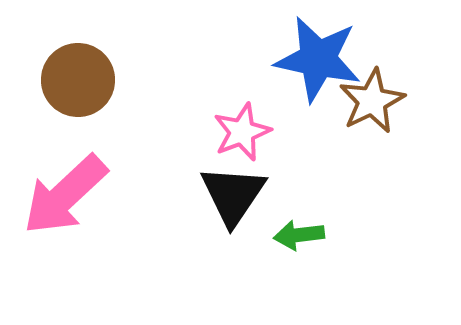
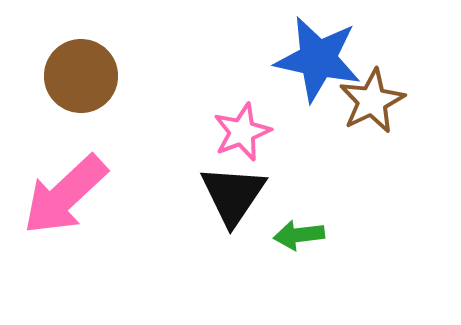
brown circle: moved 3 px right, 4 px up
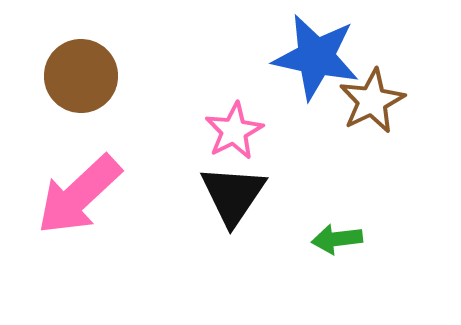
blue star: moved 2 px left, 2 px up
pink star: moved 8 px left, 1 px up; rotated 6 degrees counterclockwise
pink arrow: moved 14 px right
green arrow: moved 38 px right, 4 px down
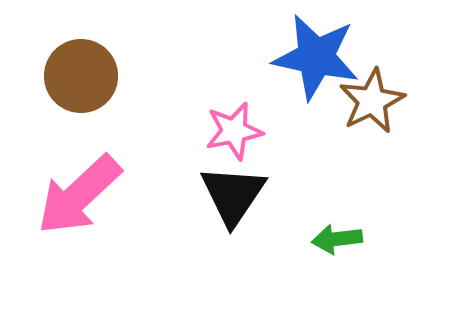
pink star: rotated 16 degrees clockwise
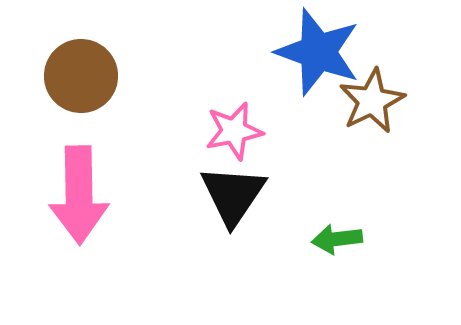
blue star: moved 2 px right, 5 px up; rotated 8 degrees clockwise
pink arrow: rotated 48 degrees counterclockwise
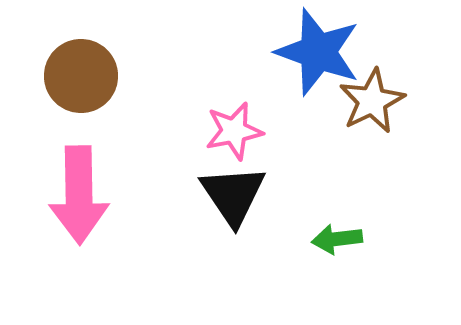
black triangle: rotated 8 degrees counterclockwise
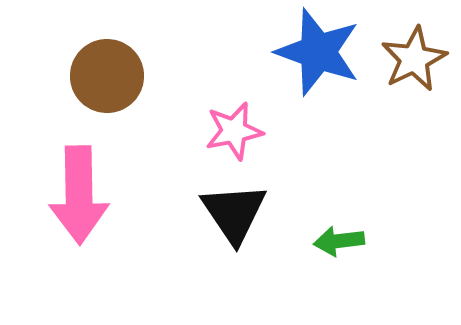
brown circle: moved 26 px right
brown star: moved 42 px right, 42 px up
black triangle: moved 1 px right, 18 px down
green arrow: moved 2 px right, 2 px down
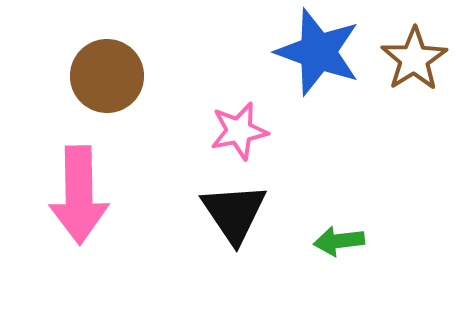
brown star: rotated 6 degrees counterclockwise
pink star: moved 5 px right
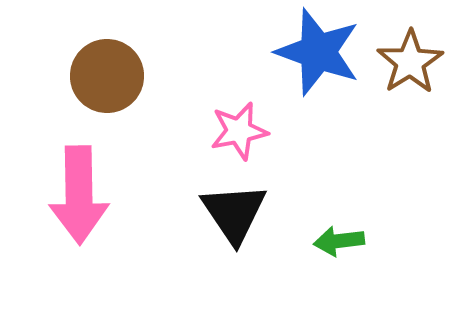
brown star: moved 4 px left, 3 px down
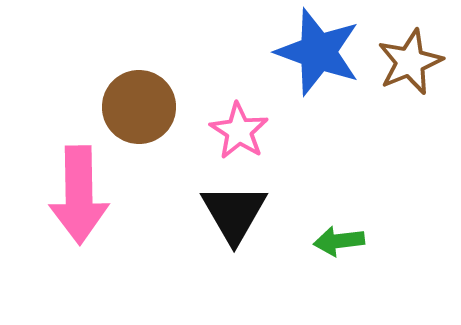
brown star: rotated 10 degrees clockwise
brown circle: moved 32 px right, 31 px down
pink star: rotated 28 degrees counterclockwise
black triangle: rotated 4 degrees clockwise
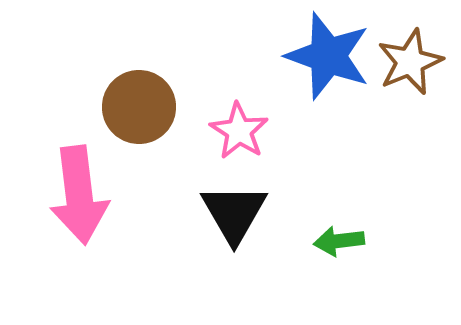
blue star: moved 10 px right, 4 px down
pink arrow: rotated 6 degrees counterclockwise
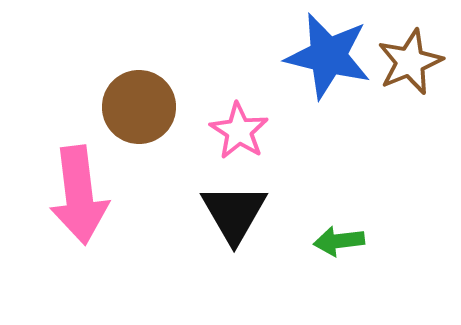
blue star: rotated 6 degrees counterclockwise
